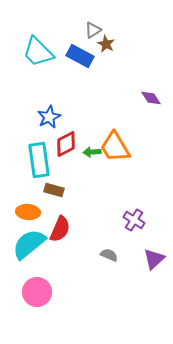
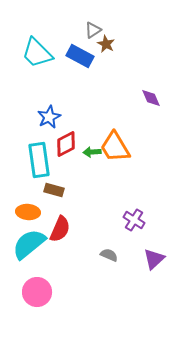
cyan trapezoid: moved 1 px left, 1 px down
purple diamond: rotated 10 degrees clockwise
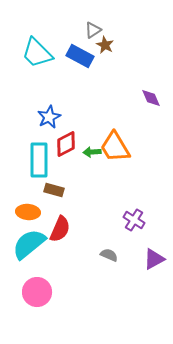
brown star: moved 1 px left, 1 px down
cyan rectangle: rotated 8 degrees clockwise
purple triangle: rotated 15 degrees clockwise
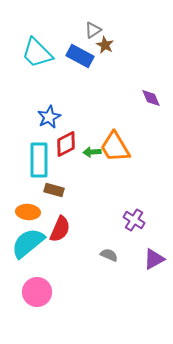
cyan semicircle: moved 1 px left, 1 px up
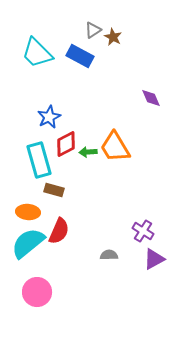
brown star: moved 8 px right, 8 px up
green arrow: moved 4 px left
cyan rectangle: rotated 16 degrees counterclockwise
purple cross: moved 9 px right, 11 px down
red semicircle: moved 1 px left, 2 px down
gray semicircle: rotated 24 degrees counterclockwise
